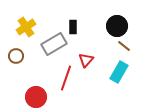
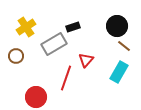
black rectangle: rotated 72 degrees clockwise
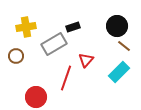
yellow cross: rotated 24 degrees clockwise
cyan rectangle: rotated 15 degrees clockwise
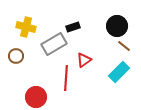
yellow cross: rotated 24 degrees clockwise
red triangle: moved 2 px left; rotated 14 degrees clockwise
red line: rotated 15 degrees counterclockwise
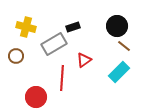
red line: moved 4 px left
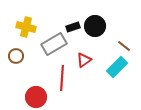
black circle: moved 22 px left
cyan rectangle: moved 2 px left, 5 px up
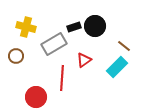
black rectangle: moved 1 px right
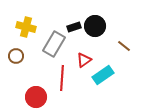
gray rectangle: rotated 30 degrees counterclockwise
cyan rectangle: moved 14 px left, 8 px down; rotated 10 degrees clockwise
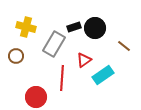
black circle: moved 2 px down
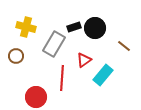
cyan rectangle: rotated 15 degrees counterclockwise
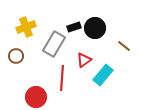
yellow cross: rotated 36 degrees counterclockwise
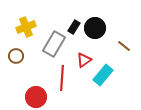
black rectangle: rotated 40 degrees counterclockwise
